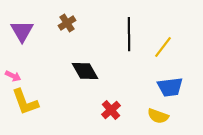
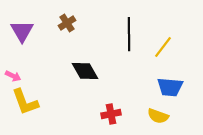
blue trapezoid: rotated 12 degrees clockwise
red cross: moved 4 px down; rotated 30 degrees clockwise
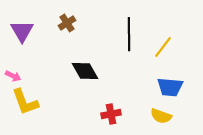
yellow semicircle: moved 3 px right
